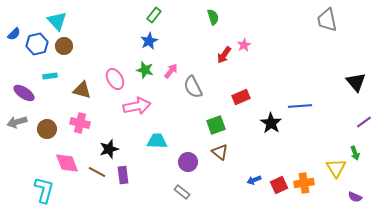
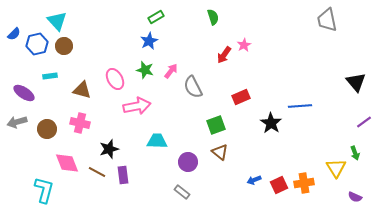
green rectangle at (154, 15): moved 2 px right, 2 px down; rotated 21 degrees clockwise
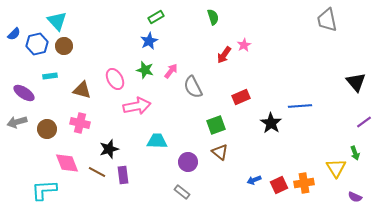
cyan L-shape at (44, 190): rotated 108 degrees counterclockwise
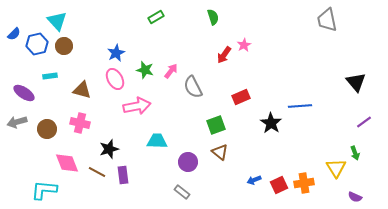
blue star at (149, 41): moved 33 px left, 12 px down
cyan L-shape at (44, 190): rotated 8 degrees clockwise
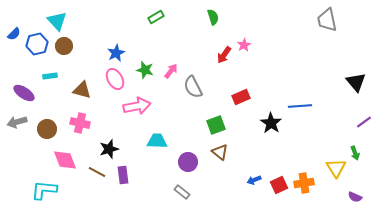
pink diamond at (67, 163): moved 2 px left, 3 px up
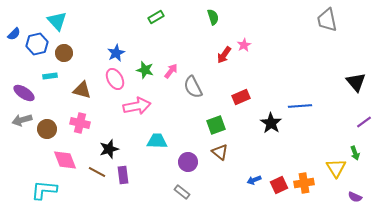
brown circle at (64, 46): moved 7 px down
gray arrow at (17, 122): moved 5 px right, 2 px up
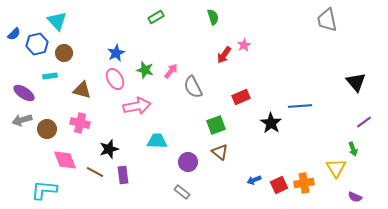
green arrow at (355, 153): moved 2 px left, 4 px up
brown line at (97, 172): moved 2 px left
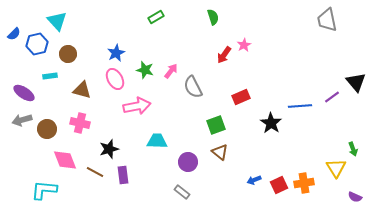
brown circle at (64, 53): moved 4 px right, 1 px down
purple line at (364, 122): moved 32 px left, 25 px up
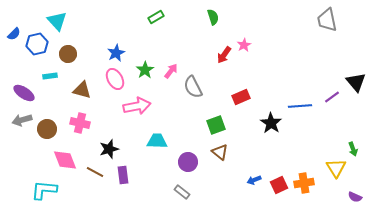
green star at (145, 70): rotated 24 degrees clockwise
